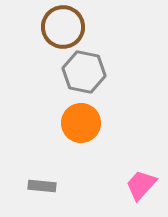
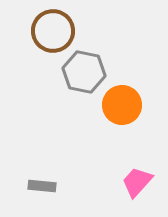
brown circle: moved 10 px left, 4 px down
orange circle: moved 41 px right, 18 px up
pink trapezoid: moved 4 px left, 3 px up
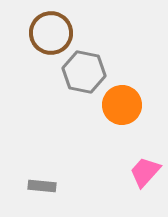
brown circle: moved 2 px left, 2 px down
pink trapezoid: moved 8 px right, 10 px up
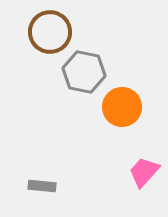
brown circle: moved 1 px left, 1 px up
orange circle: moved 2 px down
pink trapezoid: moved 1 px left
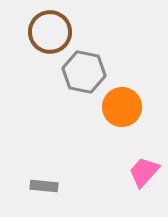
gray rectangle: moved 2 px right
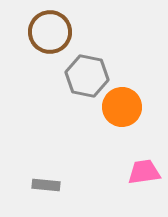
gray hexagon: moved 3 px right, 4 px down
pink trapezoid: rotated 40 degrees clockwise
gray rectangle: moved 2 px right, 1 px up
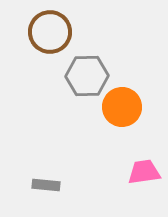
gray hexagon: rotated 12 degrees counterclockwise
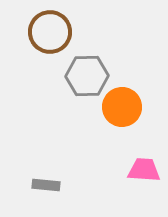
pink trapezoid: moved 2 px up; rotated 12 degrees clockwise
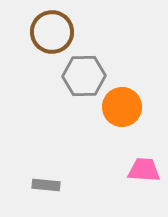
brown circle: moved 2 px right
gray hexagon: moved 3 px left
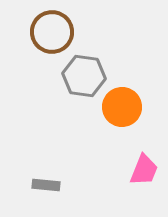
gray hexagon: rotated 9 degrees clockwise
pink trapezoid: rotated 108 degrees clockwise
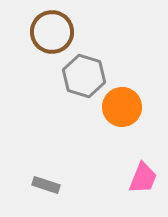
gray hexagon: rotated 9 degrees clockwise
pink trapezoid: moved 1 px left, 8 px down
gray rectangle: rotated 12 degrees clockwise
